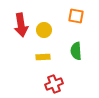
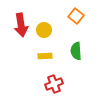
orange square: rotated 28 degrees clockwise
yellow rectangle: moved 2 px right, 1 px up
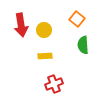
orange square: moved 1 px right, 3 px down
green semicircle: moved 7 px right, 6 px up
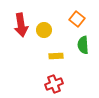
yellow rectangle: moved 11 px right
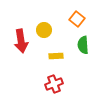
red arrow: moved 16 px down
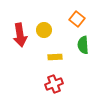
red arrow: moved 1 px left, 6 px up
yellow rectangle: moved 1 px left, 1 px down
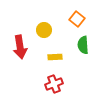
red arrow: moved 12 px down
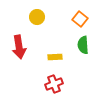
orange square: moved 3 px right
yellow circle: moved 7 px left, 13 px up
red arrow: moved 1 px left
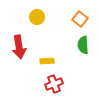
yellow rectangle: moved 8 px left, 4 px down
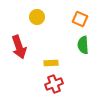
orange square: rotated 14 degrees counterclockwise
red arrow: rotated 10 degrees counterclockwise
yellow rectangle: moved 4 px right, 2 px down
